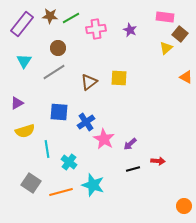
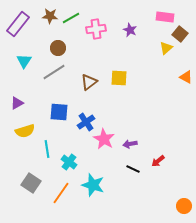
purple rectangle: moved 4 px left
purple arrow: rotated 32 degrees clockwise
red arrow: rotated 136 degrees clockwise
black line: rotated 40 degrees clockwise
orange line: moved 1 px down; rotated 40 degrees counterclockwise
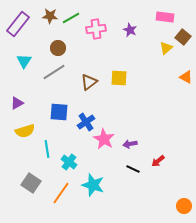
brown square: moved 3 px right, 3 px down
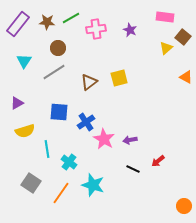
brown star: moved 3 px left, 6 px down
yellow square: rotated 18 degrees counterclockwise
purple arrow: moved 4 px up
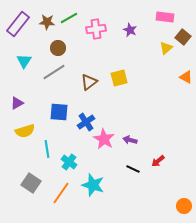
green line: moved 2 px left
purple arrow: rotated 24 degrees clockwise
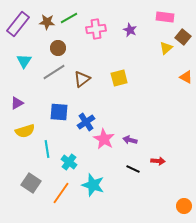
brown triangle: moved 7 px left, 3 px up
red arrow: rotated 136 degrees counterclockwise
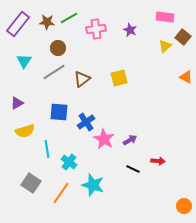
yellow triangle: moved 1 px left, 2 px up
purple arrow: rotated 136 degrees clockwise
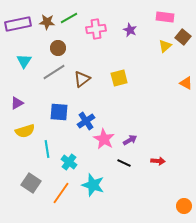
purple rectangle: rotated 40 degrees clockwise
orange triangle: moved 6 px down
blue cross: moved 1 px up
black line: moved 9 px left, 6 px up
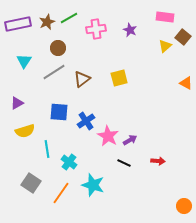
brown star: rotated 28 degrees counterclockwise
pink star: moved 4 px right, 3 px up
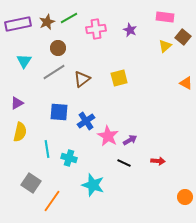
yellow semicircle: moved 5 px left, 1 px down; rotated 60 degrees counterclockwise
cyan cross: moved 4 px up; rotated 21 degrees counterclockwise
orange line: moved 9 px left, 8 px down
orange circle: moved 1 px right, 9 px up
